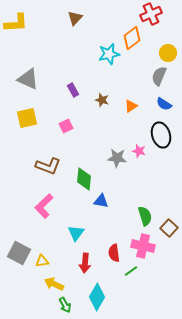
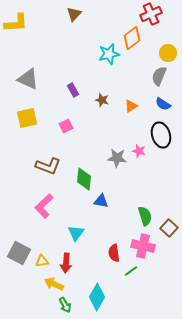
brown triangle: moved 1 px left, 4 px up
blue semicircle: moved 1 px left
red arrow: moved 19 px left
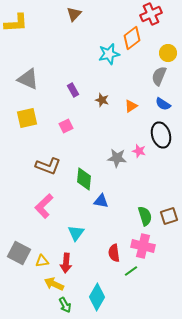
brown square: moved 12 px up; rotated 30 degrees clockwise
